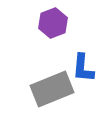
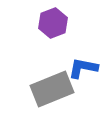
blue L-shape: rotated 96 degrees clockwise
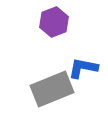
purple hexagon: moved 1 px right, 1 px up
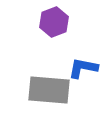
gray rectangle: moved 3 px left, 1 px down; rotated 27 degrees clockwise
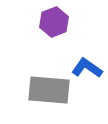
blue L-shape: moved 4 px right; rotated 24 degrees clockwise
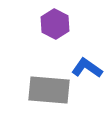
purple hexagon: moved 1 px right, 2 px down; rotated 12 degrees counterclockwise
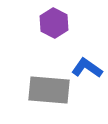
purple hexagon: moved 1 px left, 1 px up
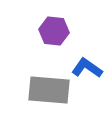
purple hexagon: moved 8 px down; rotated 20 degrees counterclockwise
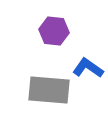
blue L-shape: moved 1 px right
